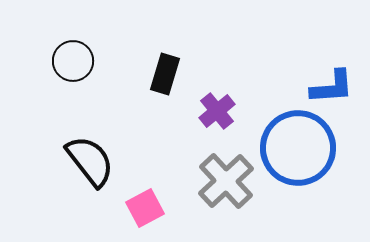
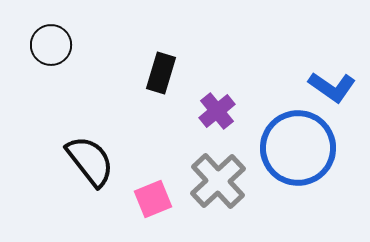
black circle: moved 22 px left, 16 px up
black rectangle: moved 4 px left, 1 px up
blue L-shape: rotated 39 degrees clockwise
gray cross: moved 8 px left
pink square: moved 8 px right, 9 px up; rotated 6 degrees clockwise
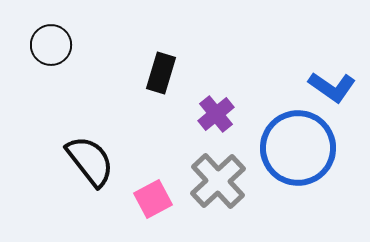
purple cross: moved 1 px left, 3 px down
pink square: rotated 6 degrees counterclockwise
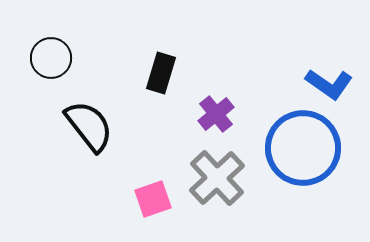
black circle: moved 13 px down
blue L-shape: moved 3 px left, 3 px up
blue circle: moved 5 px right
black semicircle: moved 1 px left, 35 px up
gray cross: moved 1 px left, 3 px up
pink square: rotated 9 degrees clockwise
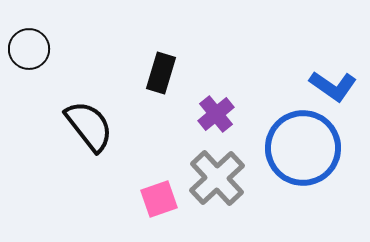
black circle: moved 22 px left, 9 px up
blue L-shape: moved 4 px right, 2 px down
pink square: moved 6 px right
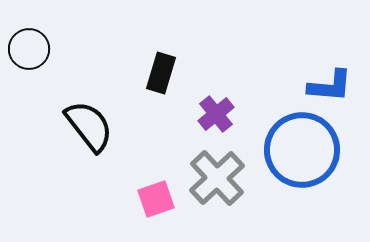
blue L-shape: moved 3 px left; rotated 30 degrees counterclockwise
blue circle: moved 1 px left, 2 px down
pink square: moved 3 px left
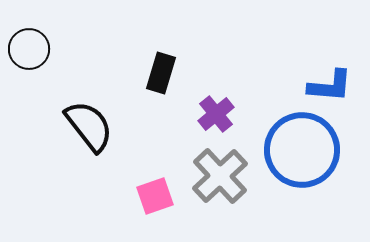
gray cross: moved 3 px right, 2 px up
pink square: moved 1 px left, 3 px up
